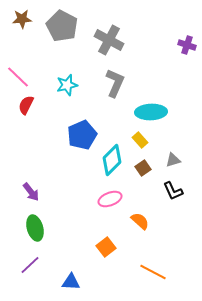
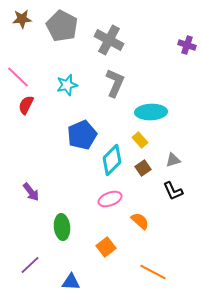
green ellipse: moved 27 px right, 1 px up; rotated 10 degrees clockwise
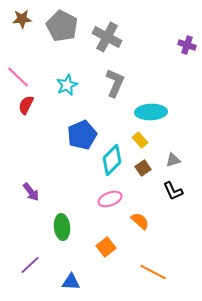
gray cross: moved 2 px left, 3 px up
cyan star: rotated 10 degrees counterclockwise
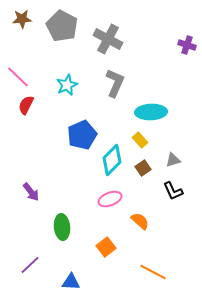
gray cross: moved 1 px right, 2 px down
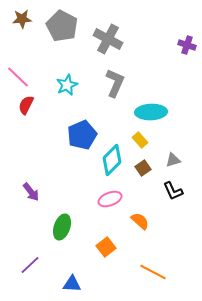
green ellipse: rotated 25 degrees clockwise
blue triangle: moved 1 px right, 2 px down
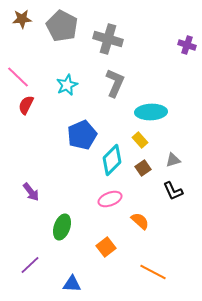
gray cross: rotated 12 degrees counterclockwise
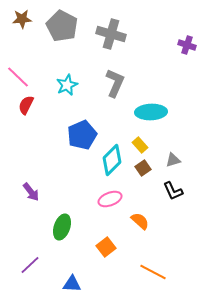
gray cross: moved 3 px right, 5 px up
yellow rectangle: moved 5 px down
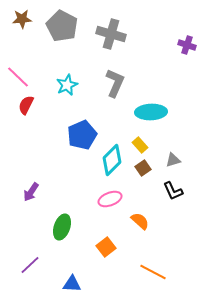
purple arrow: rotated 72 degrees clockwise
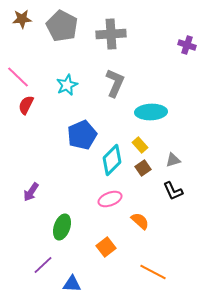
gray cross: rotated 20 degrees counterclockwise
purple line: moved 13 px right
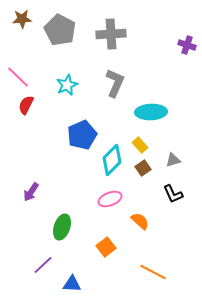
gray pentagon: moved 2 px left, 4 px down
black L-shape: moved 3 px down
